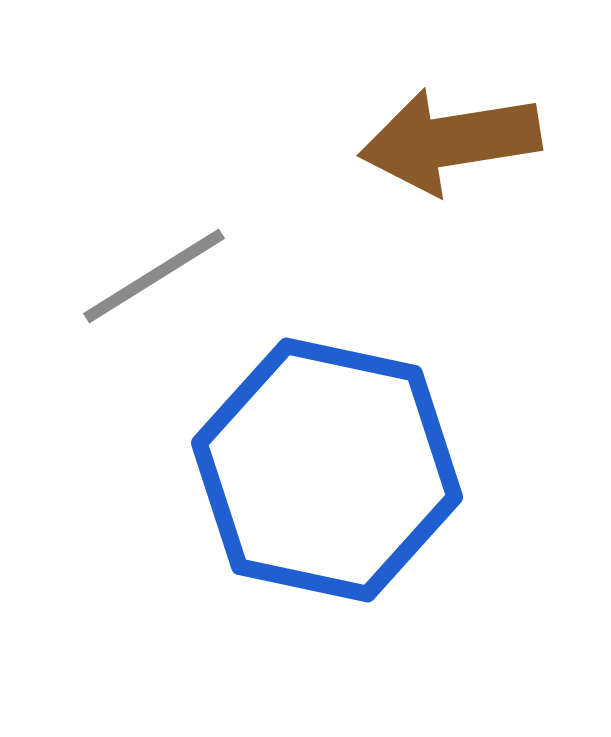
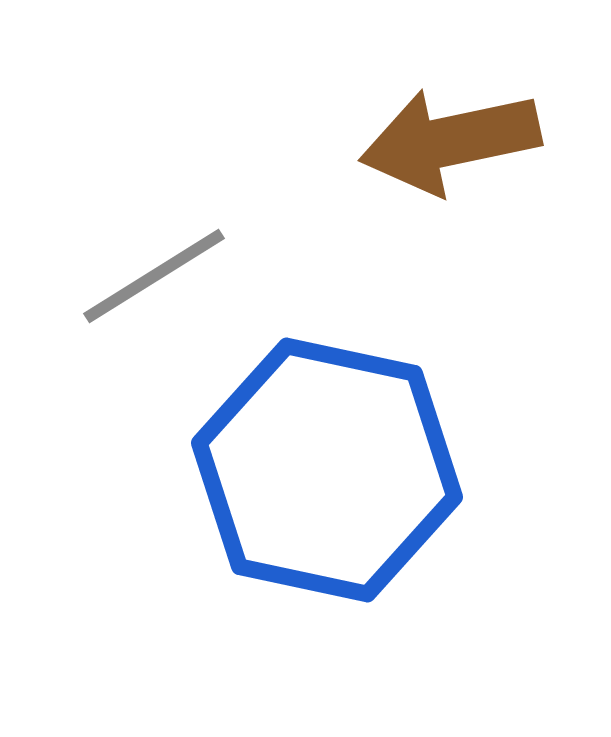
brown arrow: rotated 3 degrees counterclockwise
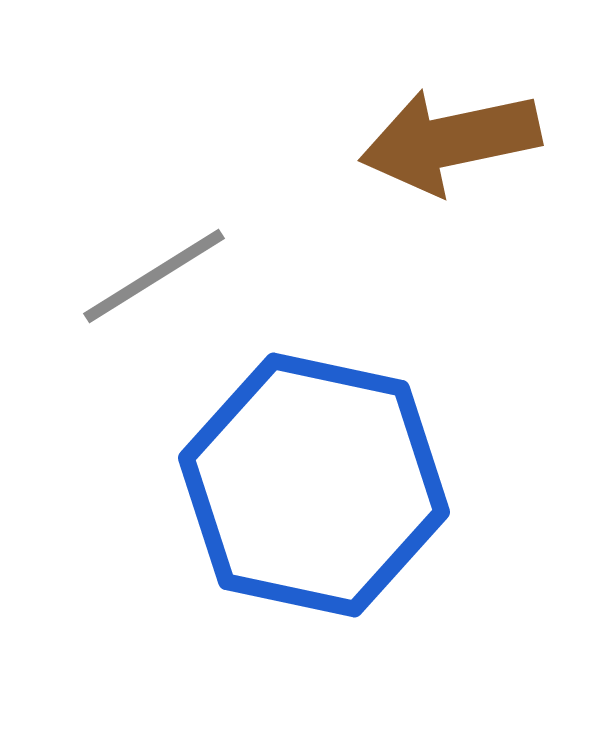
blue hexagon: moved 13 px left, 15 px down
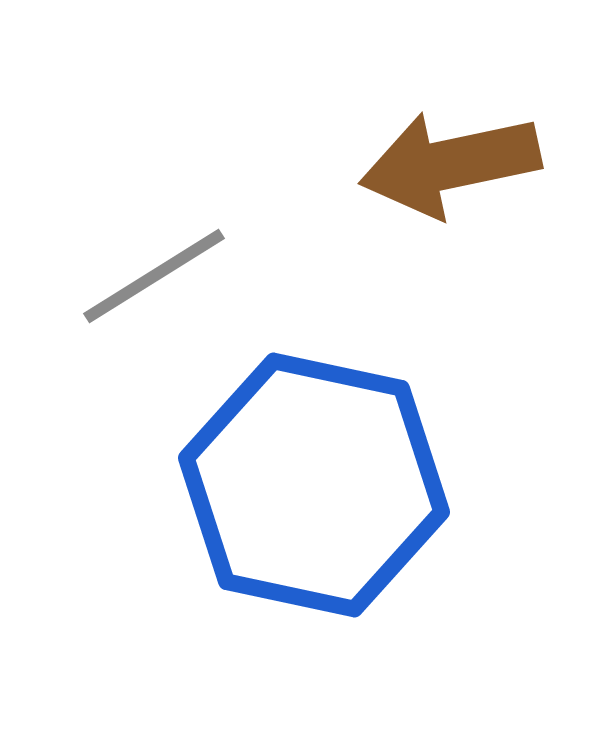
brown arrow: moved 23 px down
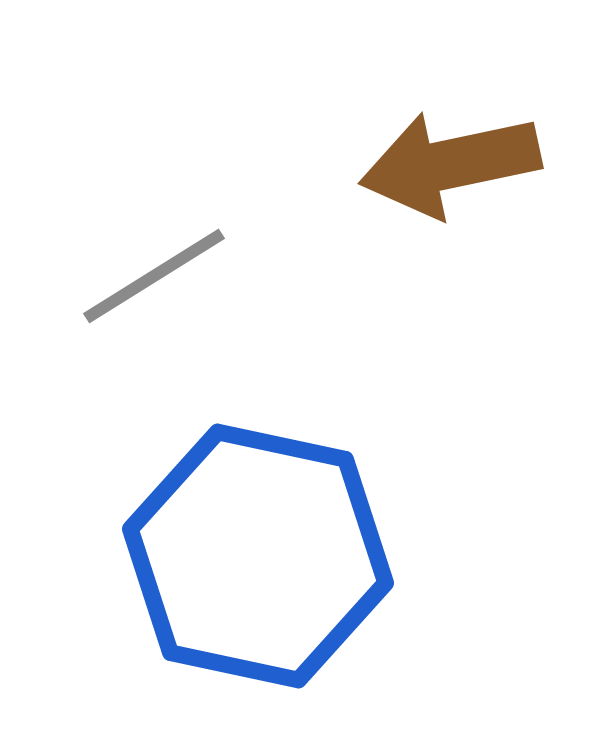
blue hexagon: moved 56 px left, 71 px down
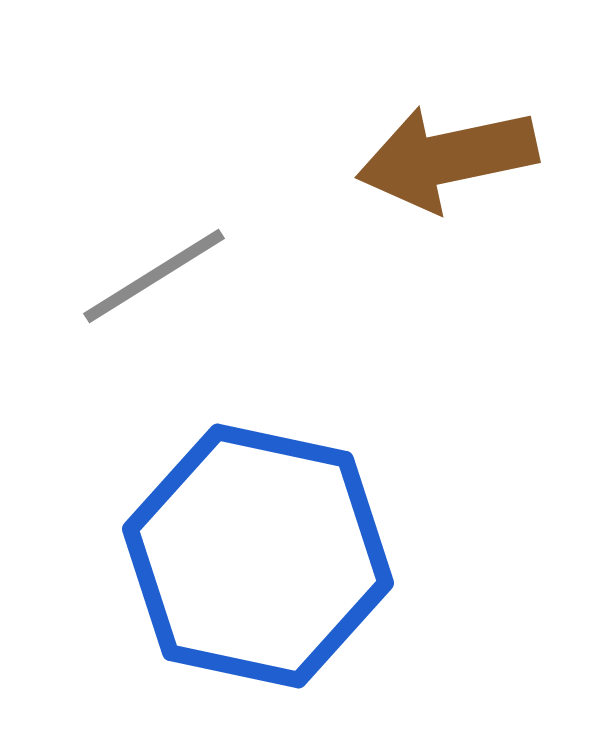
brown arrow: moved 3 px left, 6 px up
